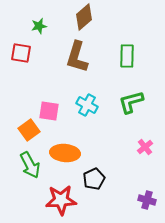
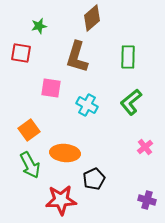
brown diamond: moved 8 px right, 1 px down
green rectangle: moved 1 px right, 1 px down
green L-shape: rotated 24 degrees counterclockwise
pink square: moved 2 px right, 23 px up
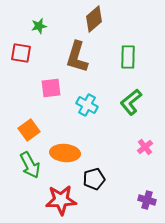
brown diamond: moved 2 px right, 1 px down
pink square: rotated 15 degrees counterclockwise
black pentagon: rotated 10 degrees clockwise
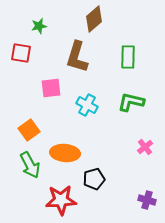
green L-shape: rotated 52 degrees clockwise
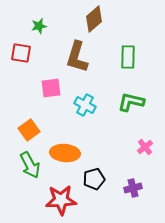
cyan cross: moved 2 px left
purple cross: moved 14 px left, 12 px up; rotated 30 degrees counterclockwise
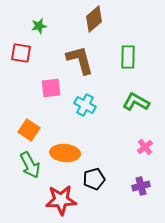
brown L-shape: moved 3 px right, 3 px down; rotated 148 degrees clockwise
green L-shape: moved 5 px right; rotated 16 degrees clockwise
orange square: rotated 20 degrees counterclockwise
purple cross: moved 8 px right, 2 px up
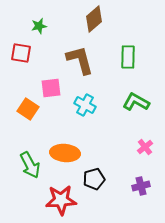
orange square: moved 1 px left, 21 px up
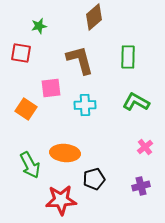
brown diamond: moved 2 px up
cyan cross: rotated 30 degrees counterclockwise
orange square: moved 2 px left
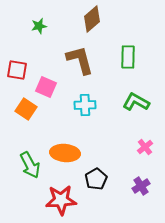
brown diamond: moved 2 px left, 2 px down
red square: moved 4 px left, 17 px down
pink square: moved 5 px left, 1 px up; rotated 30 degrees clockwise
black pentagon: moved 2 px right; rotated 15 degrees counterclockwise
purple cross: rotated 18 degrees counterclockwise
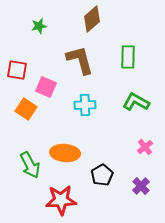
black pentagon: moved 6 px right, 4 px up
purple cross: rotated 12 degrees counterclockwise
